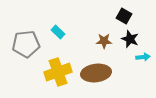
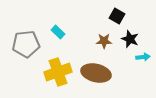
black square: moved 7 px left
brown ellipse: rotated 20 degrees clockwise
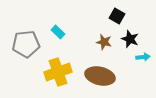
brown star: moved 1 px down; rotated 14 degrees clockwise
brown ellipse: moved 4 px right, 3 px down
